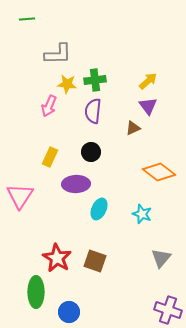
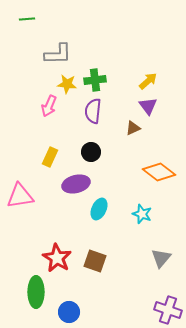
purple ellipse: rotated 12 degrees counterclockwise
pink triangle: rotated 48 degrees clockwise
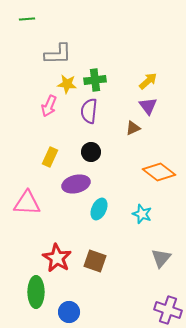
purple semicircle: moved 4 px left
pink triangle: moved 7 px right, 7 px down; rotated 12 degrees clockwise
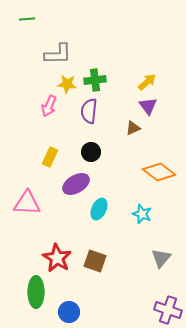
yellow arrow: moved 1 px left, 1 px down
purple ellipse: rotated 16 degrees counterclockwise
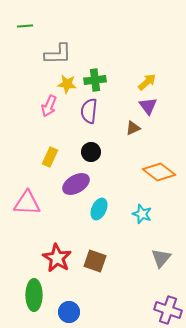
green line: moved 2 px left, 7 px down
green ellipse: moved 2 px left, 3 px down
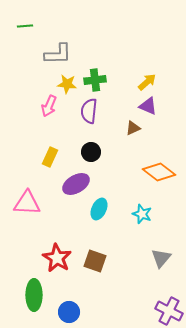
purple triangle: rotated 30 degrees counterclockwise
purple cross: moved 1 px right, 1 px down; rotated 8 degrees clockwise
